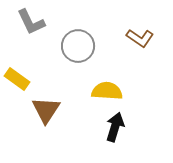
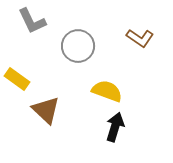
gray L-shape: moved 1 px right, 1 px up
yellow semicircle: rotated 16 degrees clockwise
brown triangle: rotated 20 degrees counterclockwise
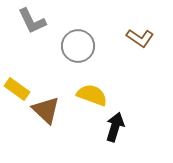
yellow rectangle: moved 10 px down
yellow semicircle: moved 15 px left, 4 px down
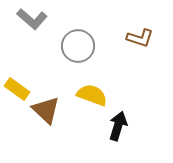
gray L-shape: moved 2 px up; rotated 24 degrees counterclockwise
brown L-shape: rotated 16 degrees counterclockwise
black arrow: moved 3 px right, 1 px up
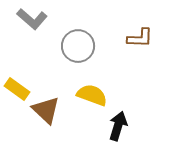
brown L-shape: rotated 16 degrees counterclockwise
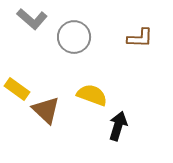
gray circle: moved 4 px left, 9 px up
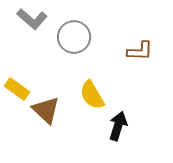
brown L-shape: moved 13 px down
yellow semicircle: rotated 140 degrees counterclockwise
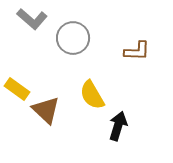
gray circle: moved 1 px left, 1 px down
brown L-shape: moved 3 px left
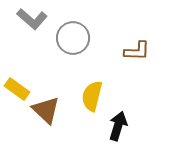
yellow semicircle: moved 1 px down; rotated 44 degrees clockwise
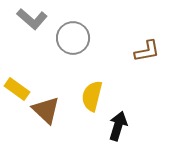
brown L-shape: moved 10 px right; rotated 12 degrees counterclockwise
